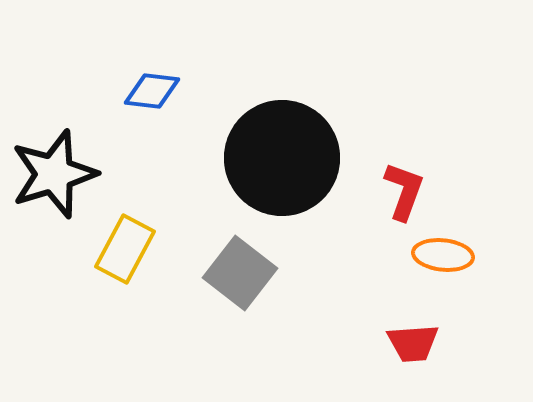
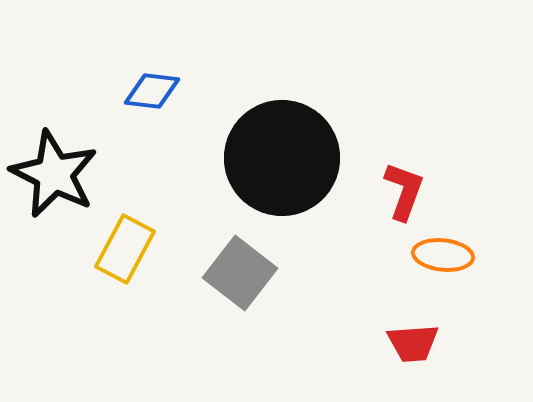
black star: rotated 28 degrees counterclockwise
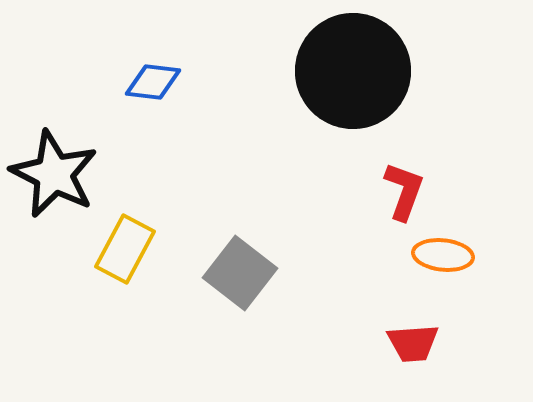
blue diamond: moved 1 px right, 9 px up
black circle: moved 71 px right, 87 px up
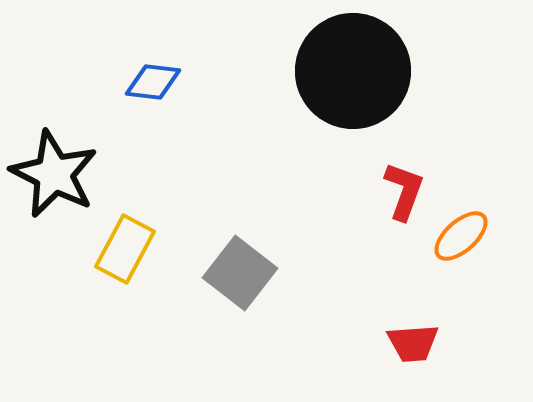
orange ellipse: moved 18 px right, 19 px up; rotated 48 degrees counterclockwise
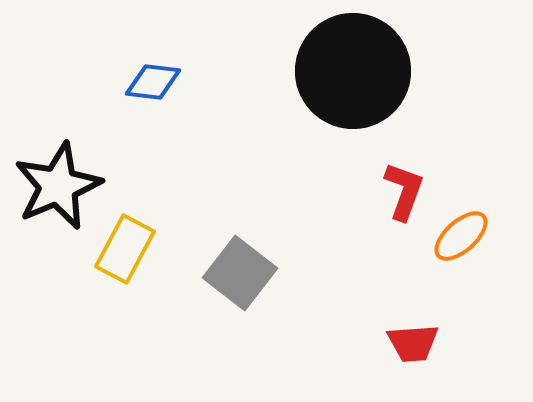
black star: moved 4 px right, 12 px down; rotated 22 degrees clockwise
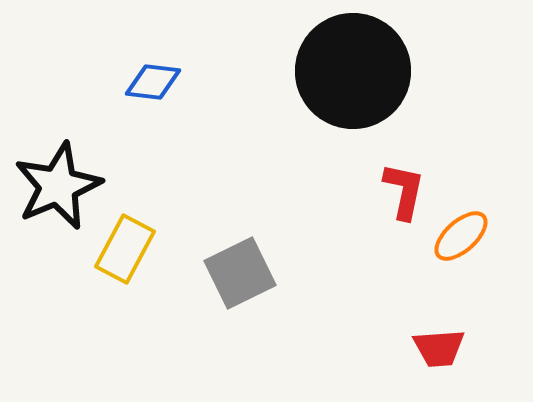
red L-shape: rotated 8 degrees counterclockwise
gray square: rotated 26 degrees clockwise
red trapezoid: moved 26 px right, 5 px down
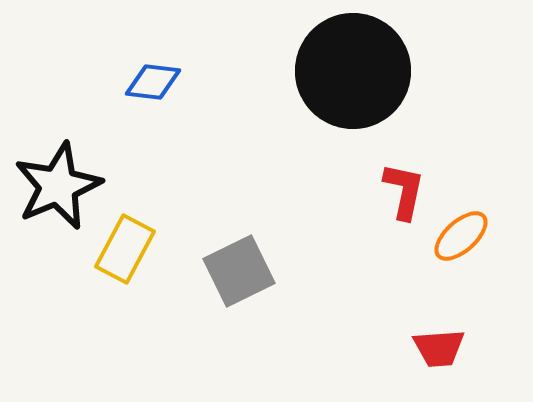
gray square: moved 1 px left, 2 px up
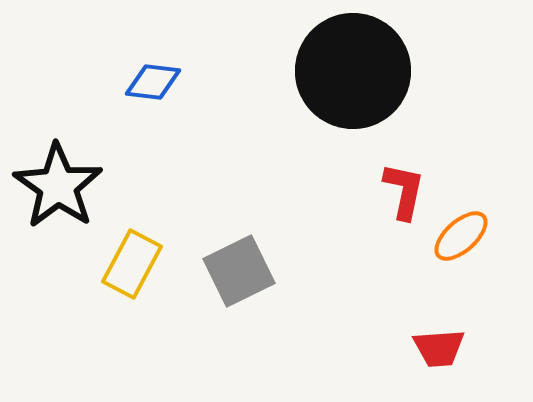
black star: rotated 14 degrees counterclockwise
yellow rectangle: moved 7 px right, 15 px down
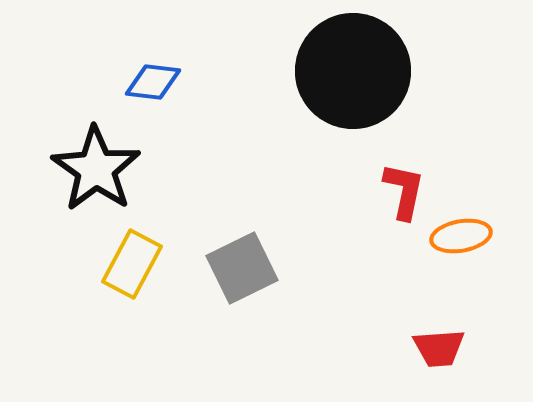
black star: moved 38 px right, 17 px up
orange ellipse: rotated 32 degrees clockwise
gray square: moved 3 px right, 3 px up
